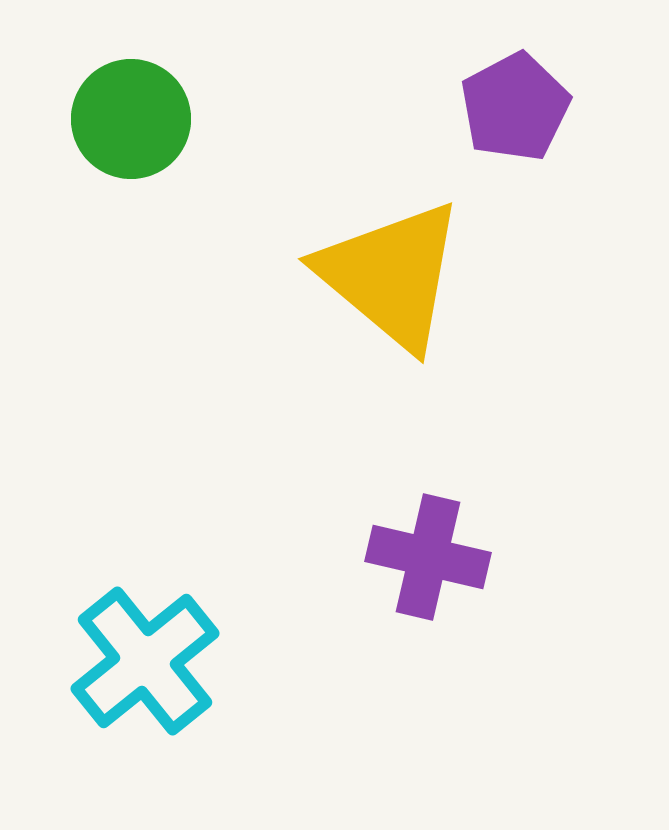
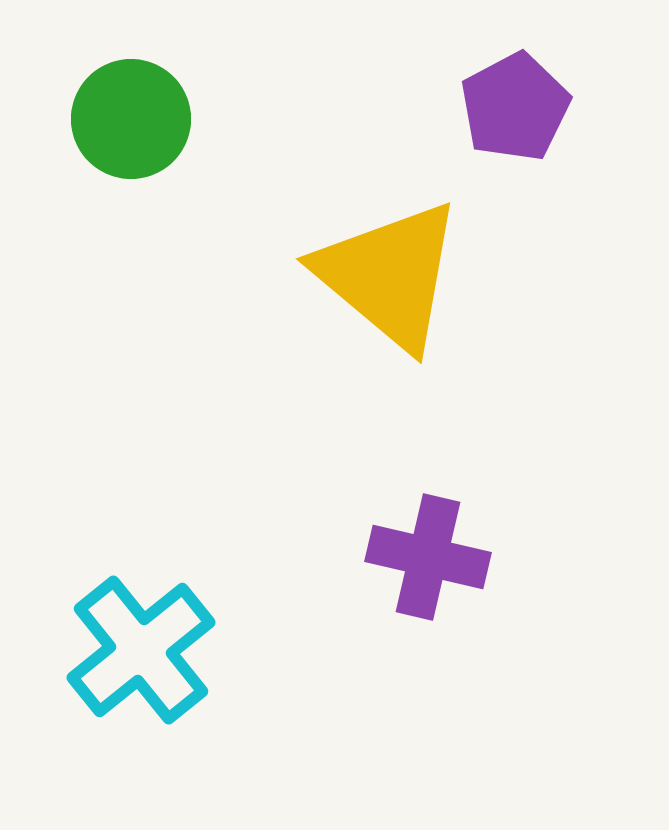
yellow triangle: moved 2 px left
cyan cross: moved 4 px left, 11 px up
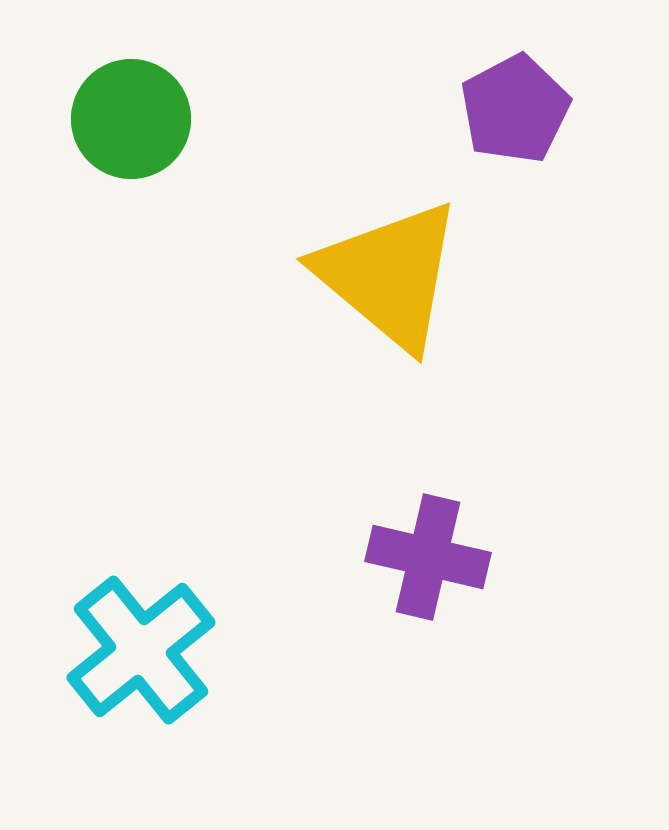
purple pentagon: moved 2 px down
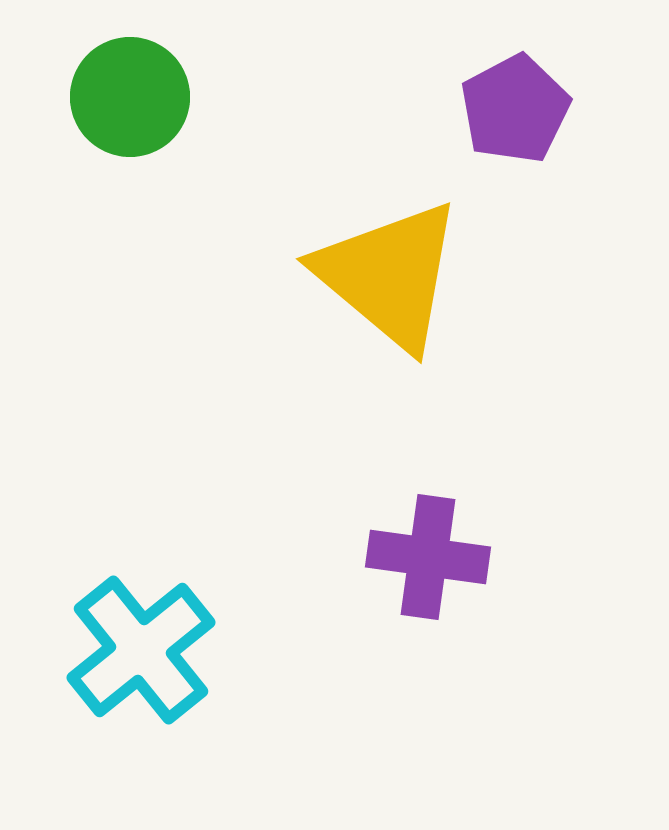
green circle: moved 1 px left, 22 px up
purple cross: rotated 5 degrees counterclockwise
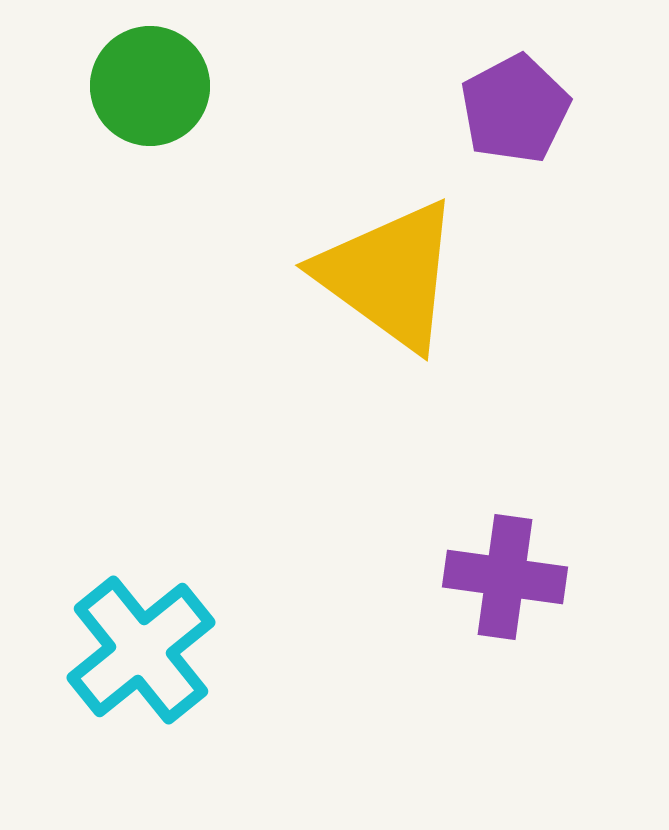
green circle: moved 20 px right, 11 px up
yellow triangle: rotated 4 degrees counterclockwise
purple cross: moved 77 px right, 20 px down
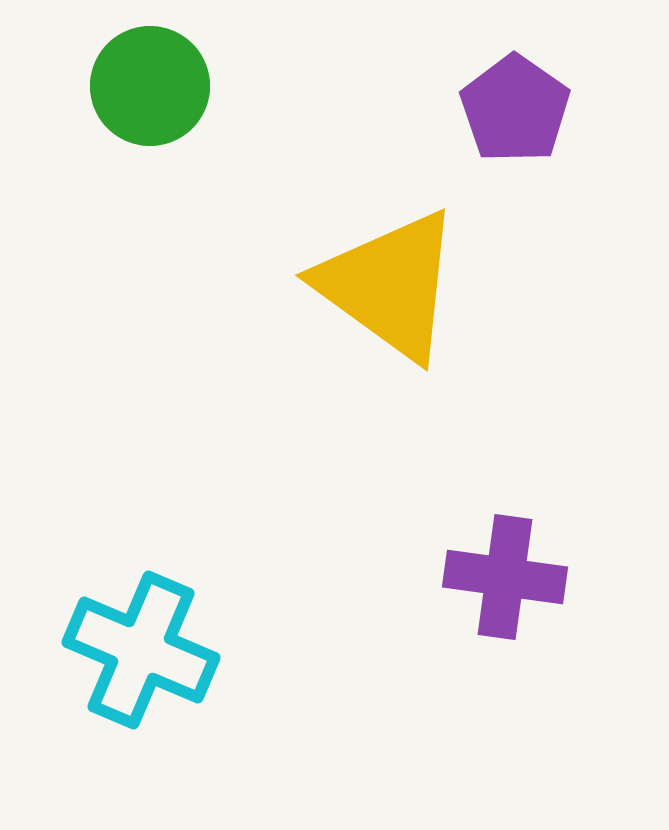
purple pentagon: rotated 9 degrees counterclockwise
yellow triangle: moved 10 px down
cyan cross: rotated 28 degrees counterclockwise
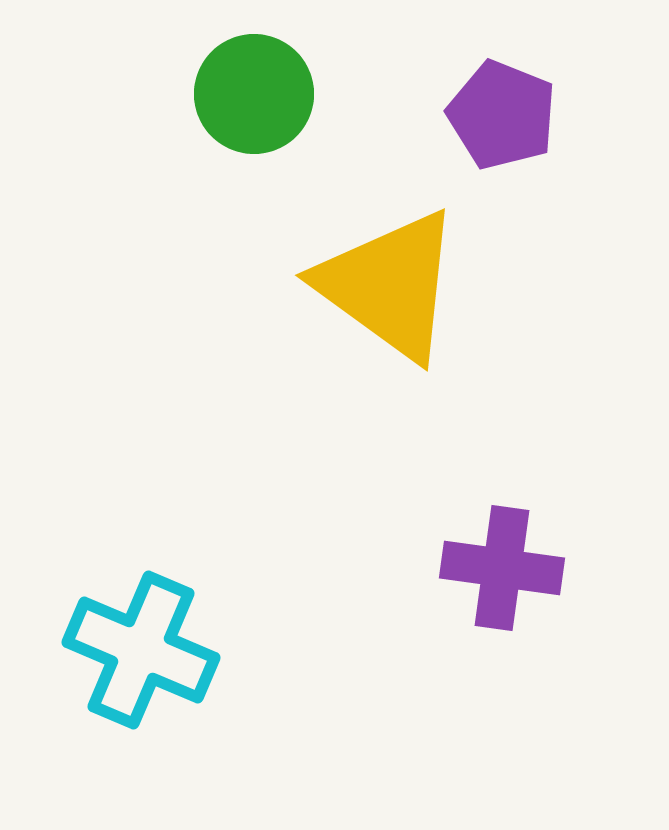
green circle: moved 104 px right, 8 px down
purple pentagon: moved 13 px left, 6 px down; rotated 13 degrees counterclockwise
purple cross: moved 3 px left, 9 px up
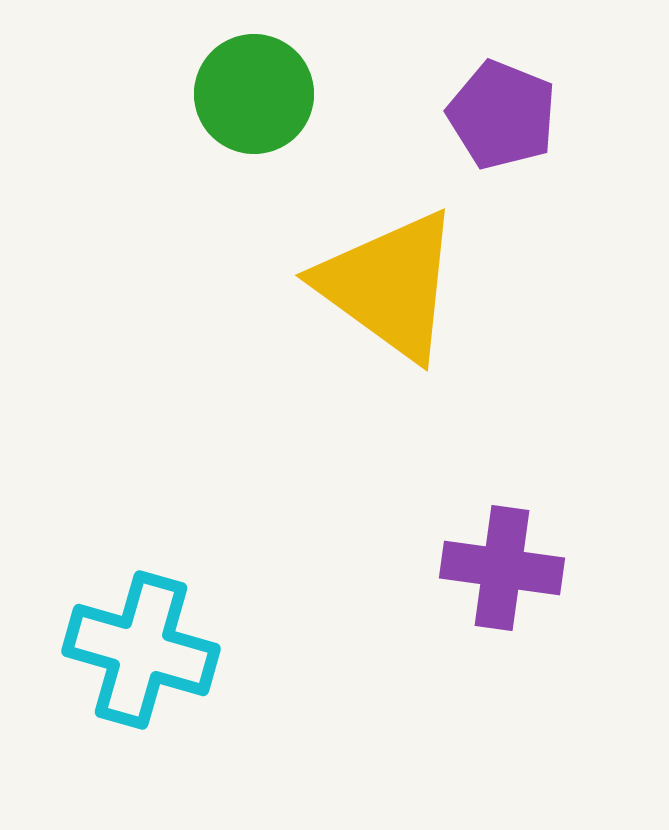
cyan cross: rotated 7 degrees counterclockwise
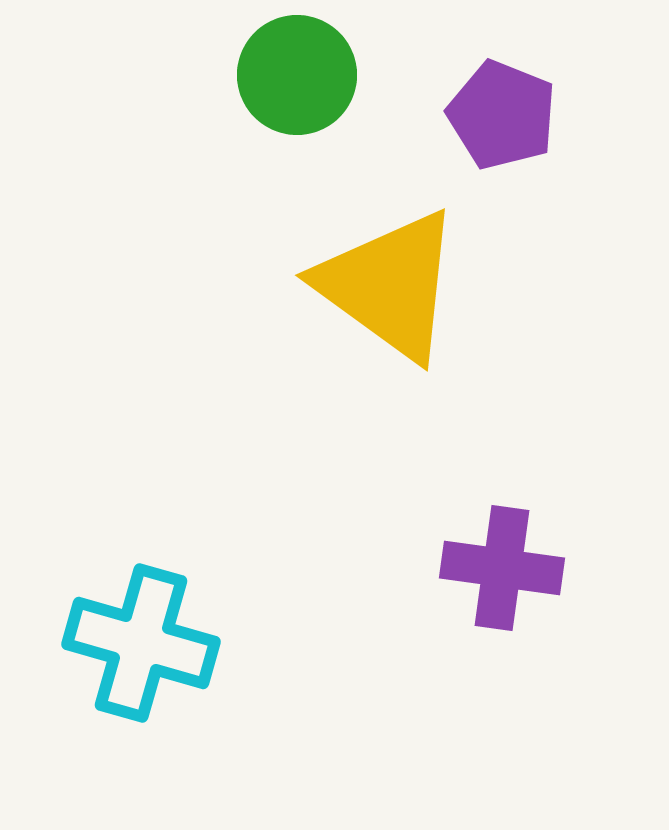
green circle: moved 43 px right, 19 px up
cyan cross: moved 7 px up
